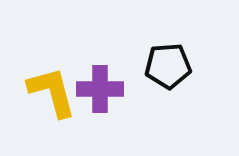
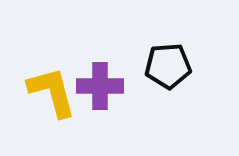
purple cross: moved 3 px up
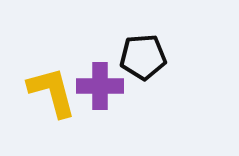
black pentagon: moved 25 px left, 9 px up
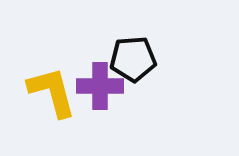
black pentagon: moved 10 px left, 2 px down
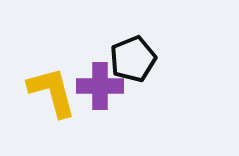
black pentagon: rotated 18 degrees counterclockwise
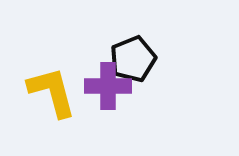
purple cross: moved 8 px right
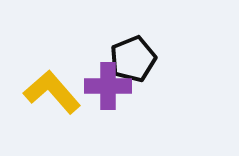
yellow L-shape: rotated 26 degrees counterclockwise
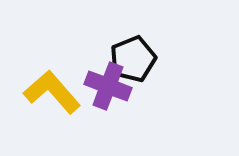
purple cross: rotated 21 degrees clockwise
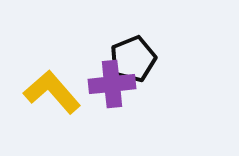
purple cross: moved 4 px right, 2 px up; rotated 27 degrees counterclockwise
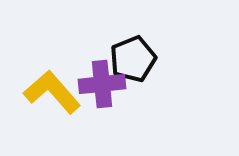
purple cross: moved 10 px left
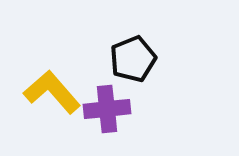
purple cross: moved 5 px right, 25 px down
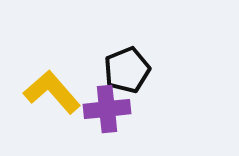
black pentagon: moved 6 px left, 11 px down
